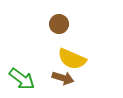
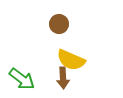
yellow semicircle: moved 1 px left, 1 px down
brown arrow: rotated 70 degrees clockwise
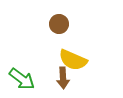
yellow semicircle: moved 2 px right
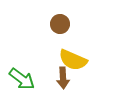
brown circle: moved 1 px right
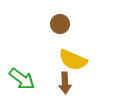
brown arrow: moved 2 px right, 5 px down
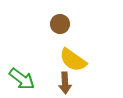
yellow semicircle: rotated 12 degrees clockwise
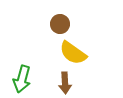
yellow semicircle: moved 7 px up
green arrow: rotated 68 degrees clockwise
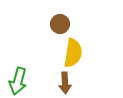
yellow semicircle: rotated 116 degrees counterclockwise
green arrow: moved 4 px left, 2 px down
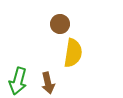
brown arrow: moved 17 px left; rotated 10 degrees counterclockwise
